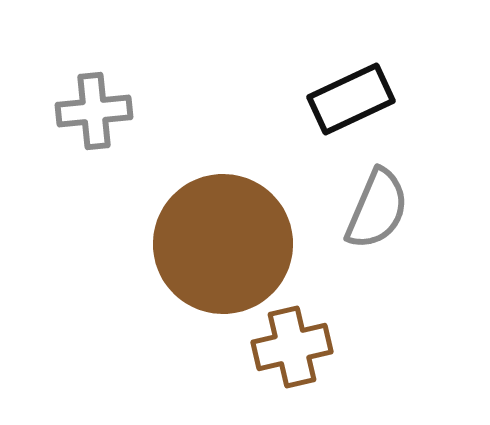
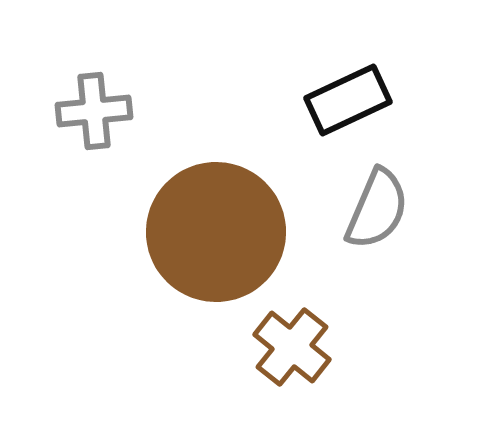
black rectangle: moved 3 px left, 1 px down
brown circle: moved 7 px left, 12 px up
brown cross: rotated 38 degrees counterclockwise
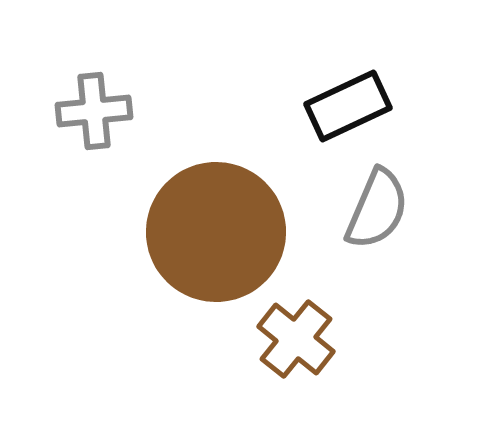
black rectangle: moved 6 px down
brown cross: moved 4 px right, 8 px up
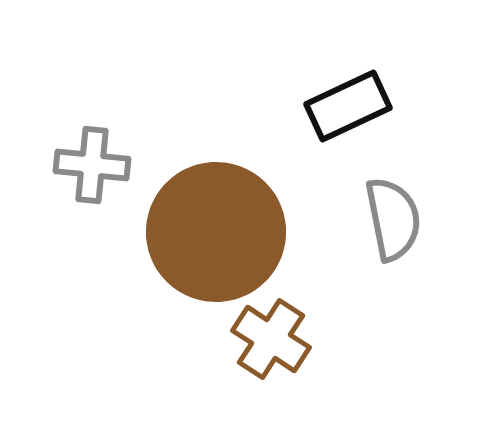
gray cross: moved 2 px left, 54 px down; rotated 12 degrees clockwise
gray semicircle: moved 16 px right, 10 px down; rotated 34 degrees counterclockwise
brown cross: moved 25 px left; rotated 6 degrees counterclockwise
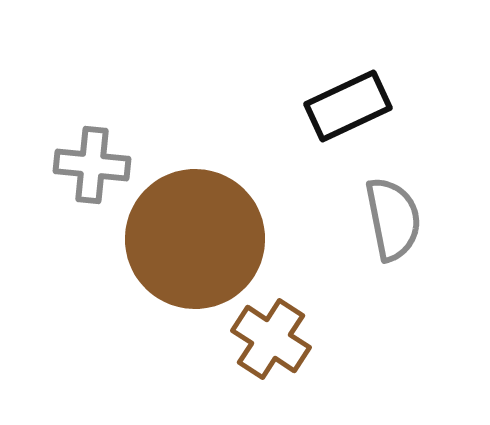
brown circle: moved 21 px left, 7 px down
